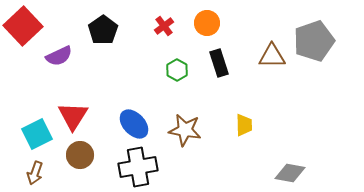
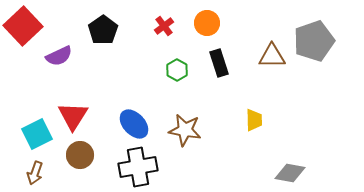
yellow trapezoid: moved 10 px right, 5 px up
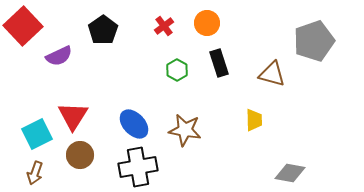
brown triangle: moved 18 px down; rotated 16 degrees clockwise
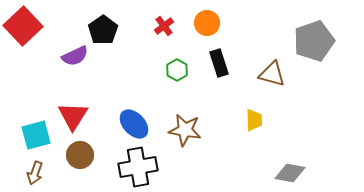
purple semicircle: moved 16 px right
cyan square: moved 1 px left, 1 px down; rotated 12 degrees clockwise
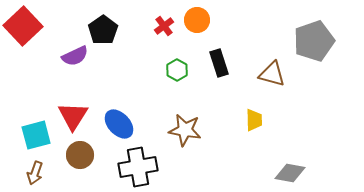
orange circle: moved 10 px left, 3 px up
blue ellipse: moved 15 px left
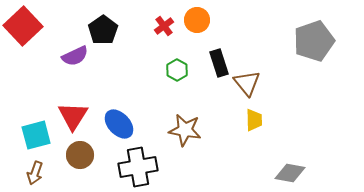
brown triangle: moved 25 px left, 9 px down; rotated 36 degrees clockwise
